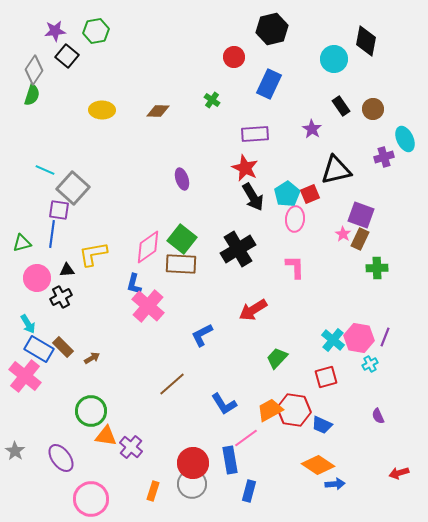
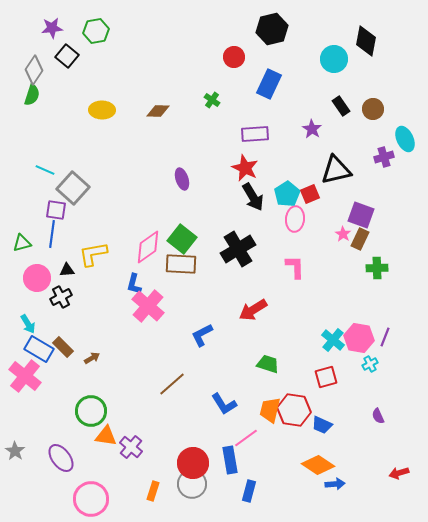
purple star at (55, 31): moved 3 px left, 3 px up
purple square at (59, 210): moved 3 px left
green trapezoid at (277, 358): moved 9 px left, 6 px down; rotated 65 degrees clockwise
orange trapezoid at (270, 410): rotated 48 degrees counterclockwise
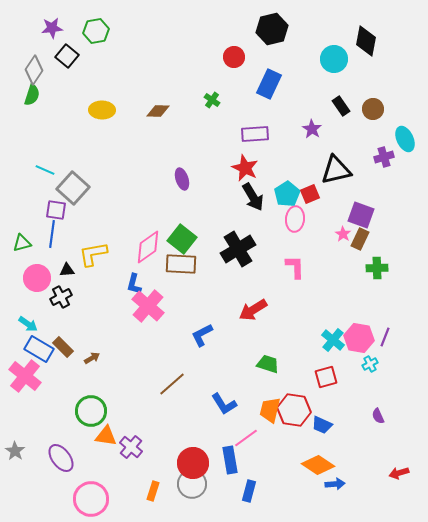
cyan arrow at (28, 324): rotated 24 degrees counterclockwise
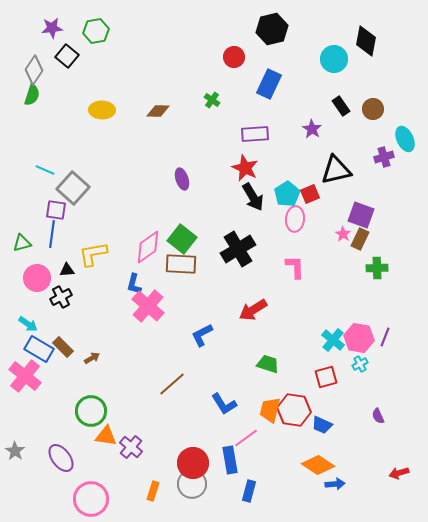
cyan cross at (370, 364): moved 10 px left
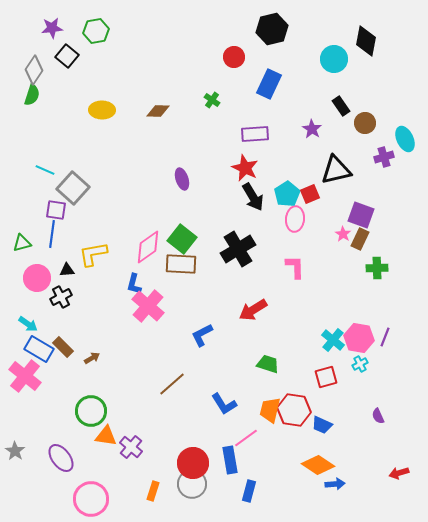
brown circle at (373, 109): moved 8 px left, 14 px down
